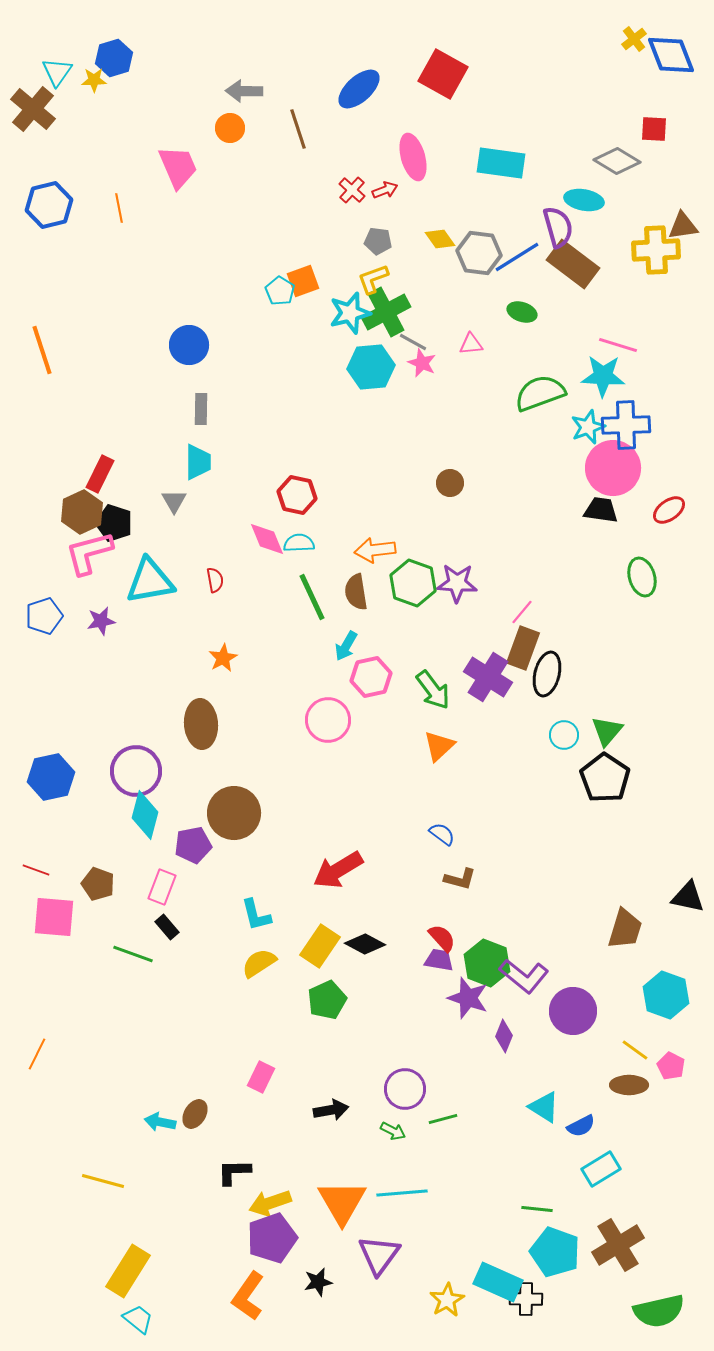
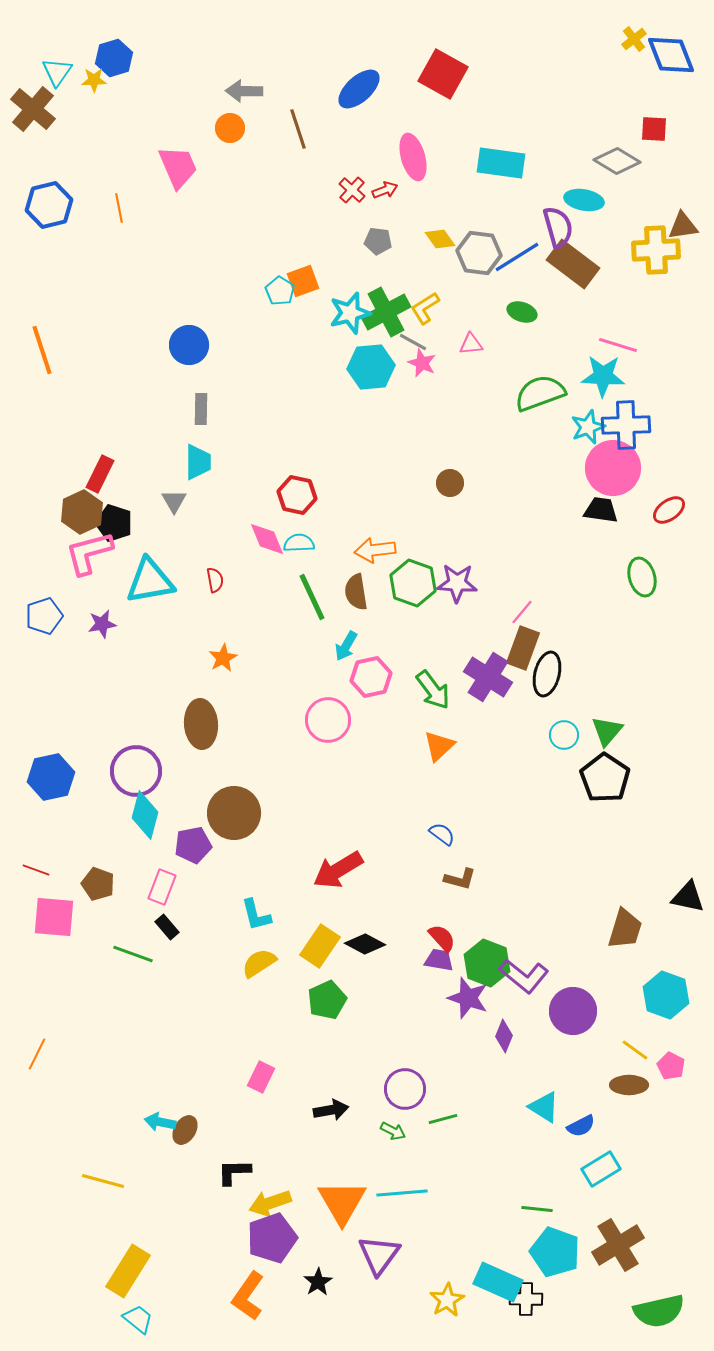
yellow L-shape at (373, 279): moved 52 px right, 29 px down; rotated 12 degrees counterclockwise
purple star at (101, 621): moved 1 px right, 3 px down
brown ellipse at (195, 1114): moved 10 px left, 16 px down
black star at (318, 1282): rotated 20 degrees counterclockwise
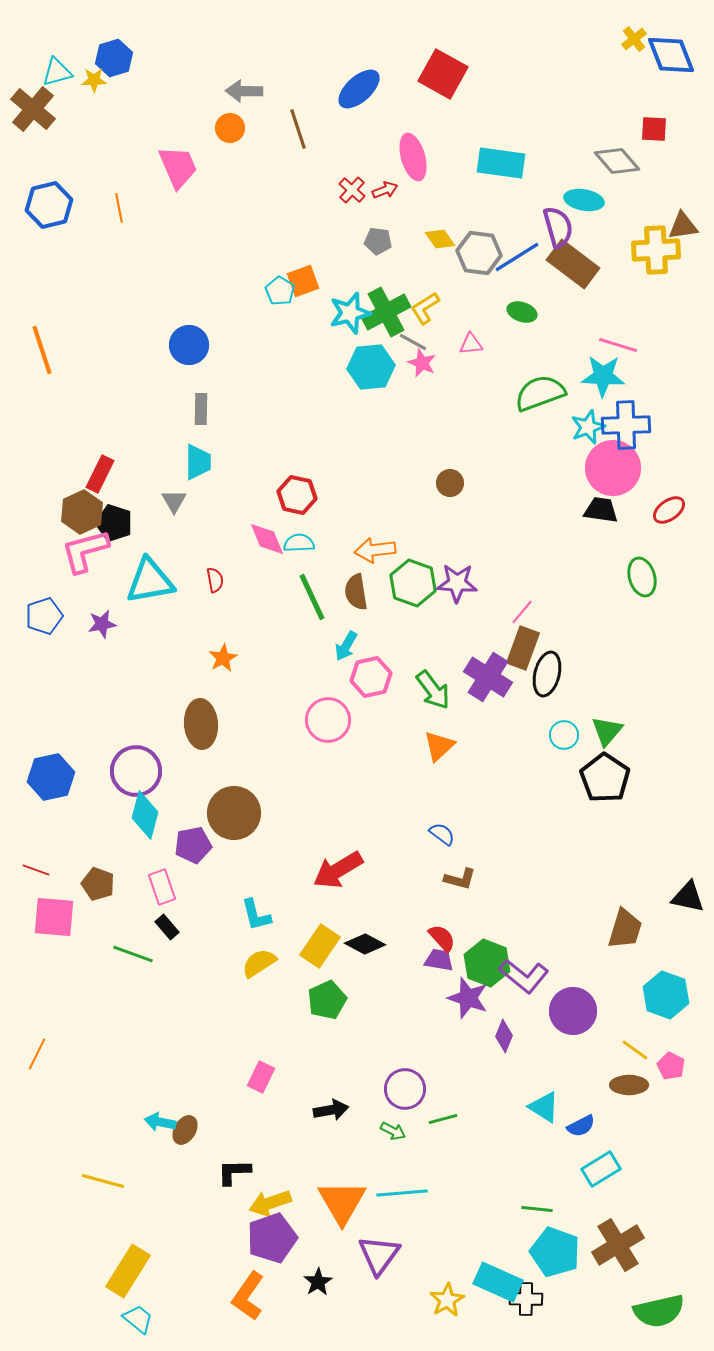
cyan triangle at (57, 72): rotated 40 degrees clockwise
gray diamond at (617, 161): rotated 18 degrees clockwise
pink L-shape at (89, 553): moved 4 px left, 2 px up
pink rectangle at (162, 887): rotated 40 degrees counterclockwise
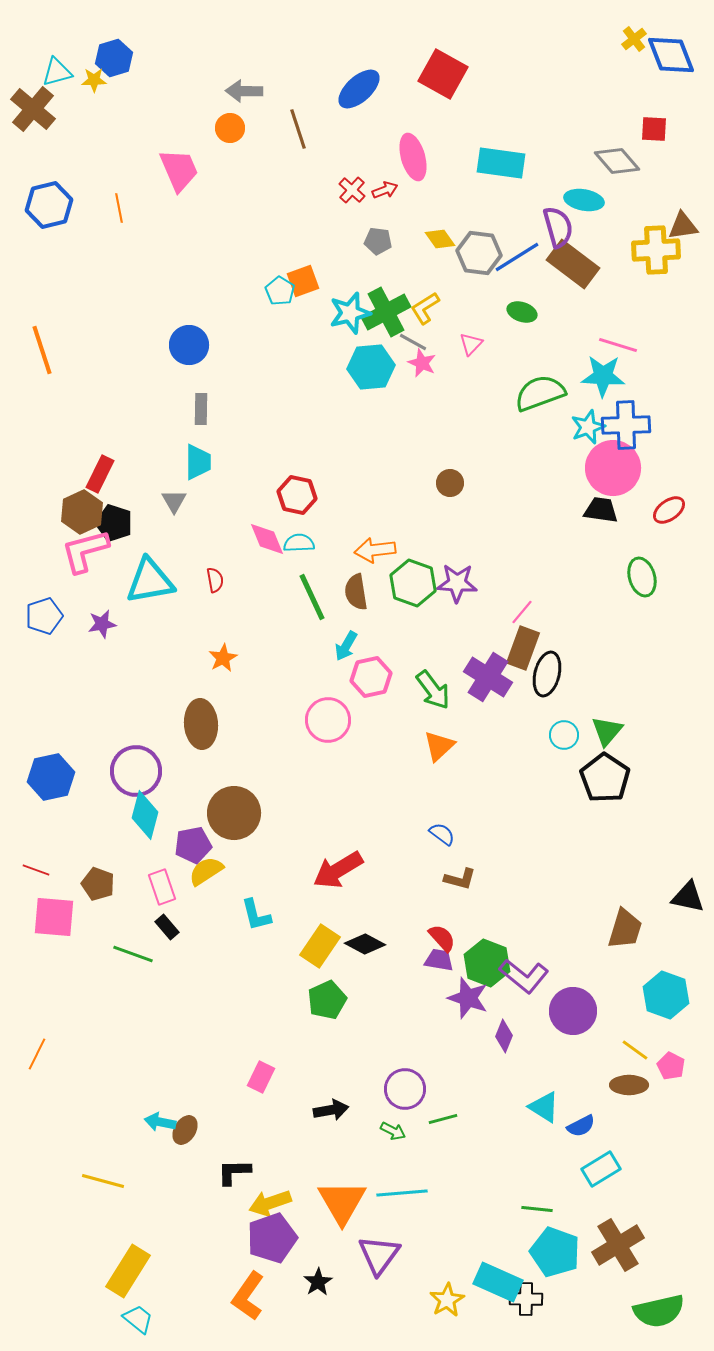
pink trapezoid at (178, 167): moved 1 px right, 3 px down
pink triangle at (471, 344): rotated 40 degrees counterclockwise
yellow semicircle at (259, 963): moved 53 px left, 92 px up
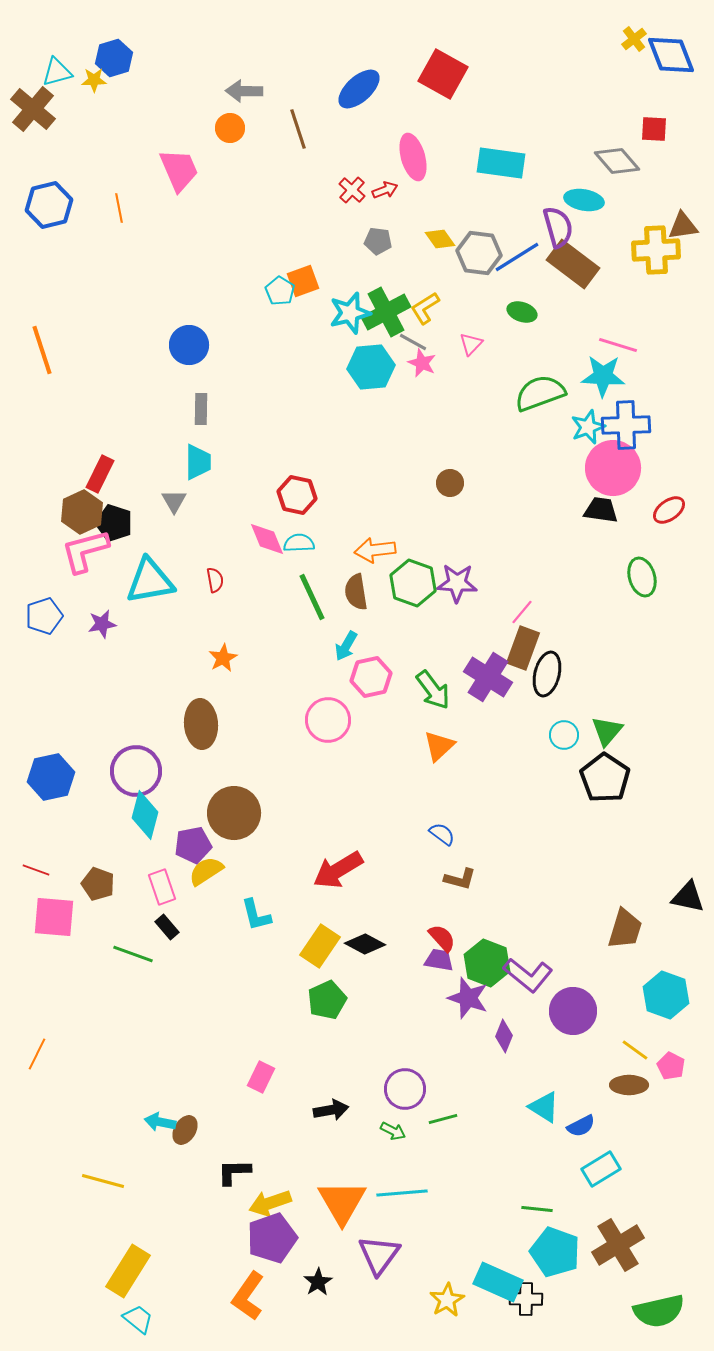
purple L-shape at (524, 976): moved 4 px right, 1 px up
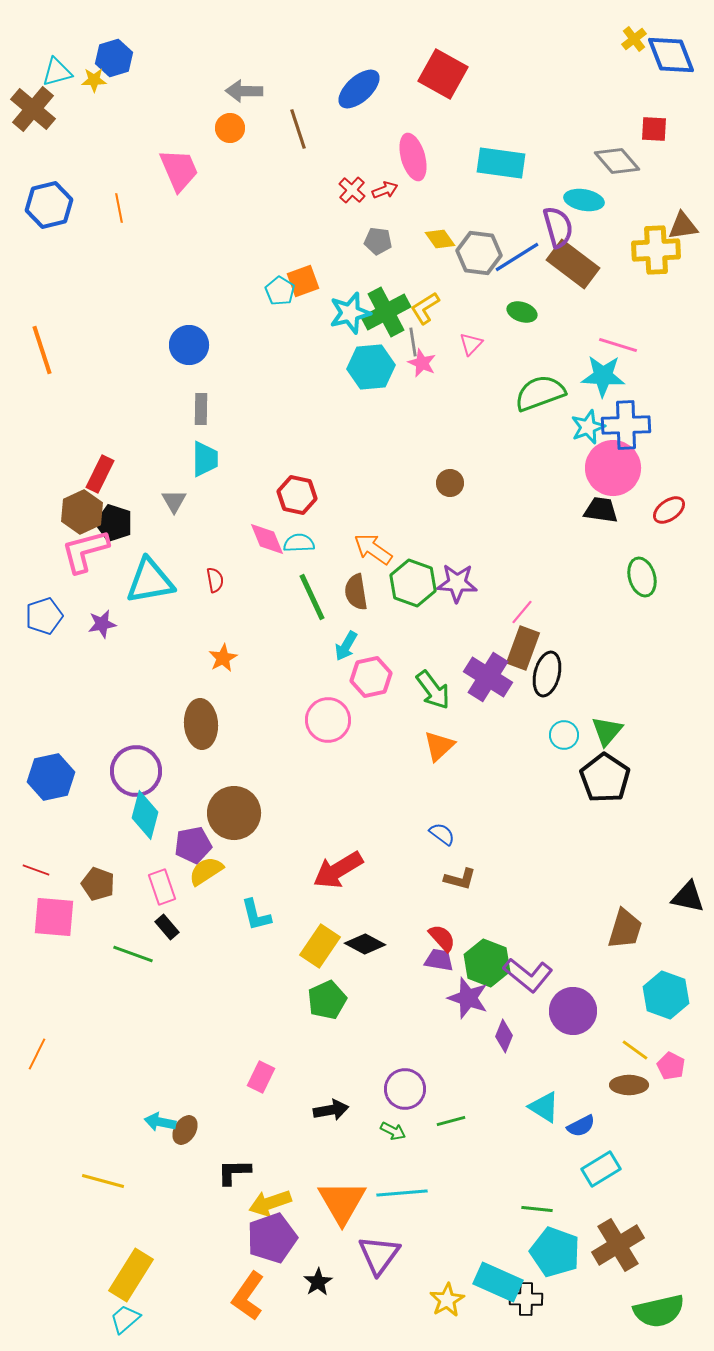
gray line at (413, 342): rotated 52 degrees clockwise
cyan trapezoid at (198, 462): moved 7 px right, 3 px up
orange arrow at (375, 550): moved 2 px left, 1 px up; rotated 42 degrees clockwise
green line at (443, 1119): moved 8 px right, 2 px down
yellow rectangle at (128, 1271): moved 3 px right, 4 px down
cyan trapezoid at (138, 1319): moved 13 px left; rotated 80 degrees counterclockwise
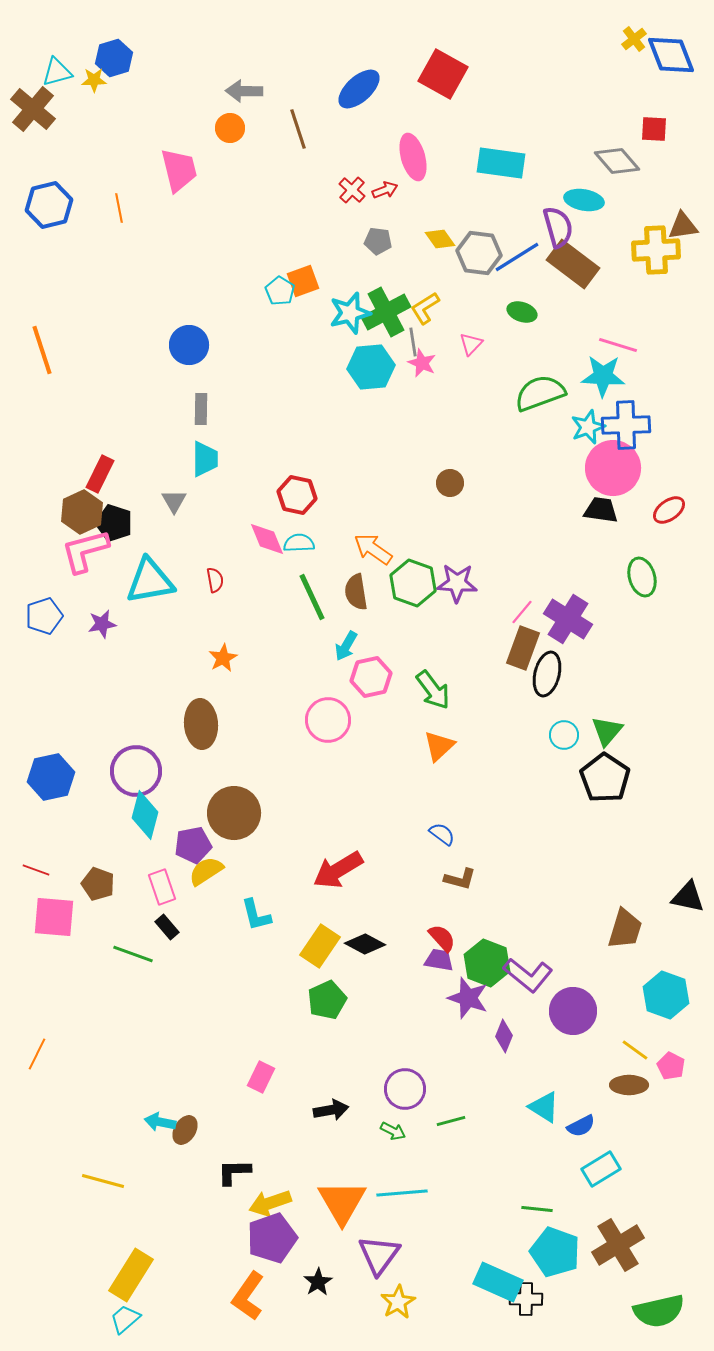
pink trapezoid at (179, 170): rotated 9 degrees clockwise
purple cross at (488, 677): moved 80 px right, 58 px up
yellow star at (447, 1300): moved 49 px left, 2 px down
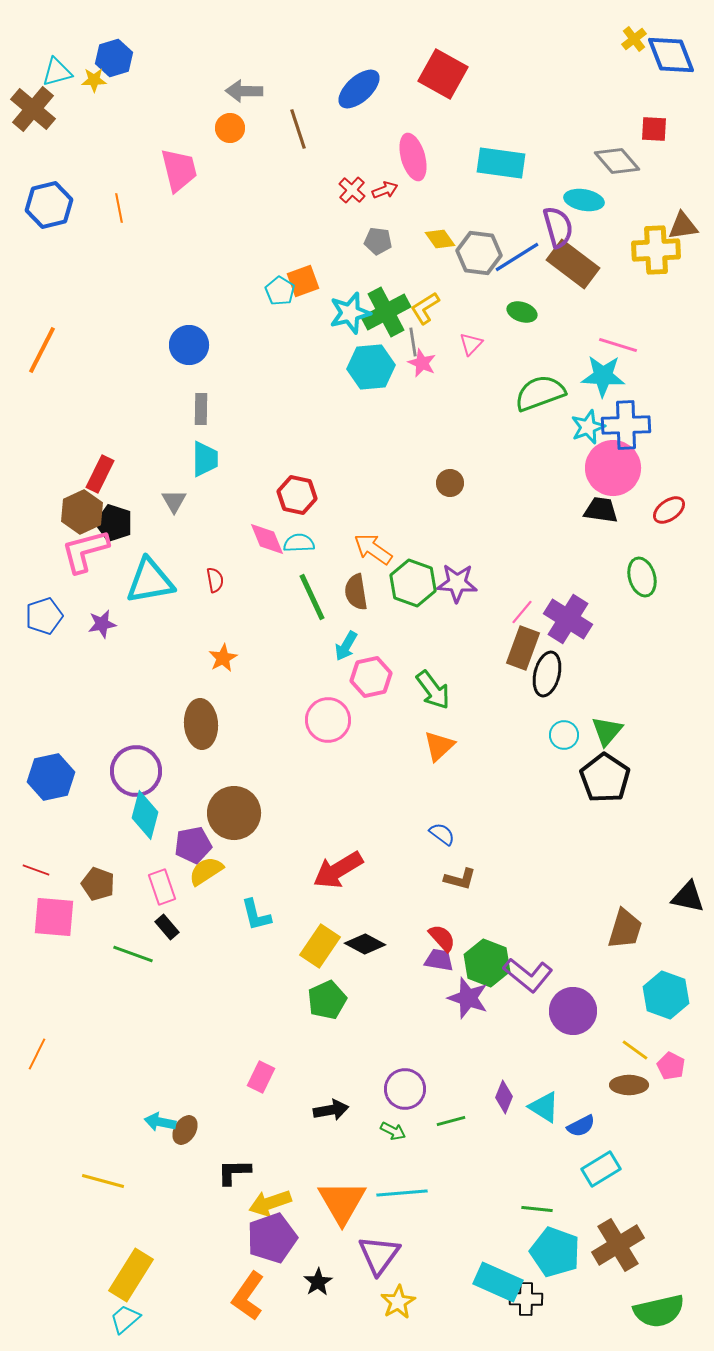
orange line at (42, 350): rotated 45 degrees clockwise
purple diamond at (504, 1036): moved 61 px down
